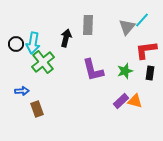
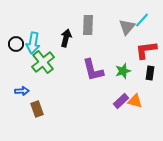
green star: moved 2 px left
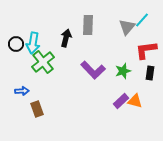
purple L-shape: rotated 30 degrees counterclockwise
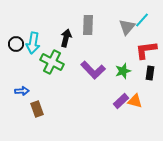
green cross: moved 9 px right; rotated 25 degrees counterclockwise
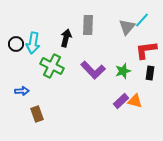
green cross: moved 4 px down
brown rectangle: moved 5 px down
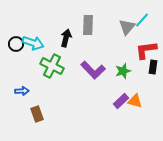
cyan arrow: rotated 80 degrees counterclockwise
black rectangle: moved 3 px right, 6 px up
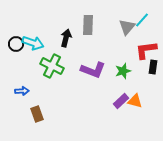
purple L-shape: rotated 25 degrees counterclockwise
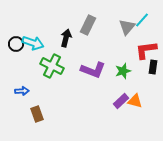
gray rectangle: rotated 24 degrees clockwise
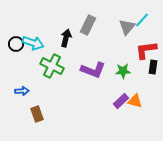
green star: rotated 14 degrees clockwise
